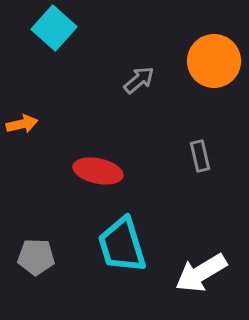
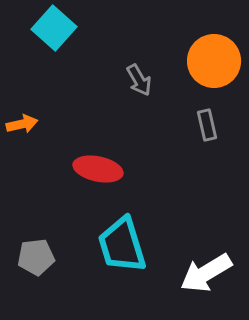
gray arrow: rotated 100 degrees clockwise
gray rectangle: moved 7 px right, 31 px up
red ellipse: moved 2 px up
gray pentagon: rotated 9 degrees counterclockwise
white arrow: moved 5 px right
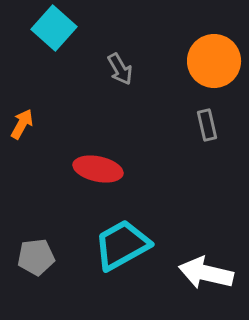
gray arrow: moved 19 px left, 11 px up
orange arrow: rotated 48 degrees counterclockwise
cyan trapezoid: rotated 78 degrees clockwise
white arrow: rotated 44 degrees clockwise
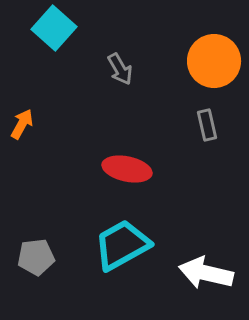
red ellipse: moved 29 px right
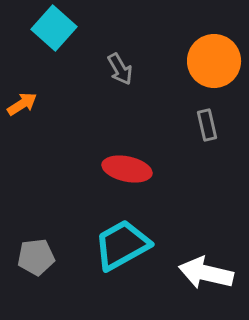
orange arrow: moved 20 px up; rotated 28 degrees clockwise
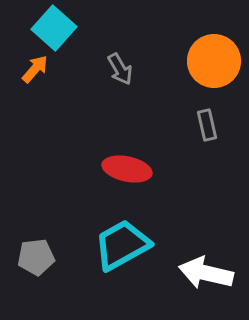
orange arrow: moved 13 px right, 35 px up; rotated 16 degrees counterclockwise
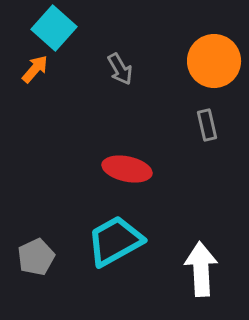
cyan trapezoid: moved 7 px left, 4 px up
gray pentagon: rotated 18 degrees counterclockwise
white arrow: moved 5 px left, 4 px up; rotated 74 degrees clockwise
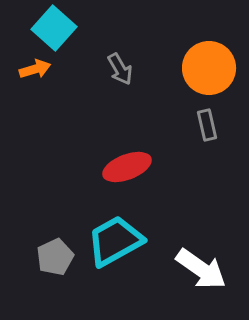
orange circle: moved 5 px left, 7 px down
orange arrow: rotated 32 degrees clockwise
red ellipse: moved 2 px up; rotated 33 degrees counterclockwise
gray pentagon: moved 19 px right
white arrow: rotated 128 degrees clockwise
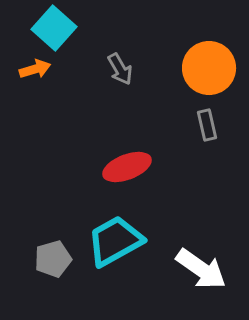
gray pentagon: moved 2 px left, 2 px down; rotated 9 degrees clockwise
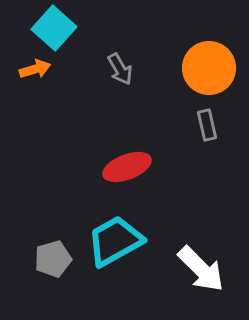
white arrow: rotated 10 degrees clockwise
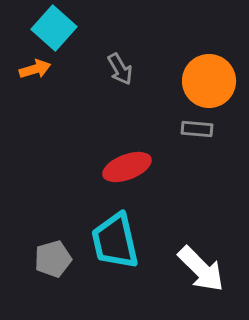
orange circle: moved 13 px down
gray rectangle: moved 10 px left, 4 px down; rotated 72 degrees counterclockwise
cyan trapezoid: rotated 74 degrees counterclockwise
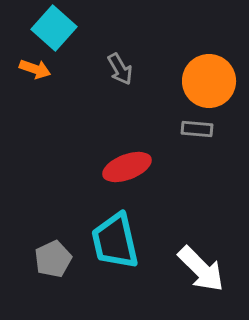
orange arrow: rotated 36 degrees clockwise
gray pentagon: rotated 9 degrees counterclockwise
